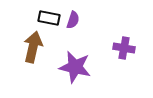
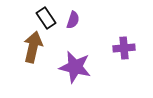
black rectangle: moved 3 px left; rotated 45 degrees clockwise
purple cross: rotated 15 degrees counterclockwise
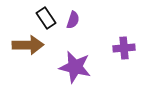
brown arrow: moved 5 px left, 2 px up; rotated 76 degrees clockwise
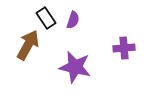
brown arrow: rotated 60 degrees counterclockwise
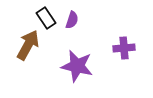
purple semicircle: moved 1 px left
purple star: moved 2 px right, 1 px up
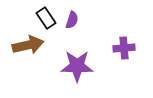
brown arrow: rotated 48 degrees clockwise
purple star: rotated 12 degrees counterclockwise
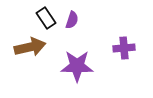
brown arrow: moved 2 px right, 2 px down
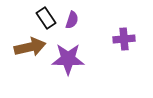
purple cross: moved 9 px up
purple star: moved 9 px left, 7 px up
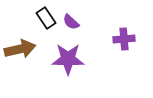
purple semicircle: moved 1 px left, 2 px down; rotated 114 degrees clockwise
brown arrow: moved 10 px left, 2 px down
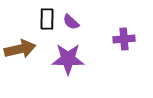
black rectangle: moved 1 px right, 1 px down; rotated 35 degrees clockwise
